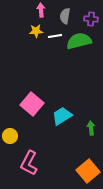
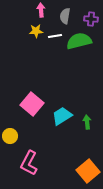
green arrow: moved 4 px left, 6 px up
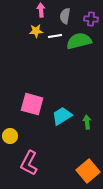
pink square: rotated 25 degrees counterclockwise
